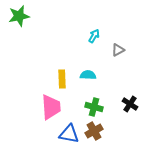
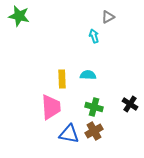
green star: rotated 25 degrees clockwise
cyan arrow: rotated 48 degrees counterclockwise
gray triangle: moved 10 px left, 33 px up
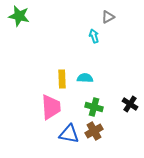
cyan semicircle: moved 3 px left, 3 px down
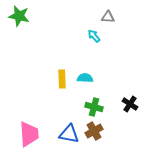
gray triangle: rotated 32 degrees clockwise
cyan arrow: rotated 24 degrees counterclockwise
pink trapezoid: moved 22 px left, 27 px down
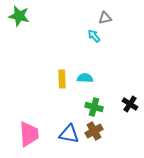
gray triangle: moved 3 px left, 1 px down; rotated 16 degrees counterclockwise
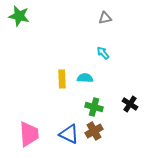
cyan arrow: moved 9 px right, 17 px down
blue triangle: rotated 15 degrees clockwise
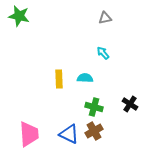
yellow rectangle: moved 3 px left
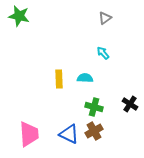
gray triangle: rotated 24 degrees counterclockwise
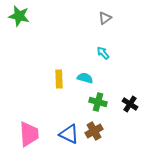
cyan semicircle: rotated 14 degrees clockwise
green cross: moved 4 px right, 5 px up
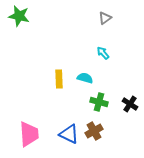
green cross: moved 1 px right
